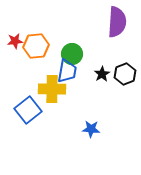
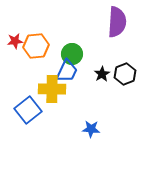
blue trapezoid: rotated 15 degrees clockwise
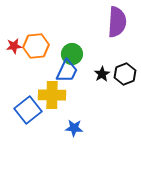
red star: moved 1 px left, 5 px down
yellow cross: moved 6 px down
blue star: moved 17 px left, 1 px up
